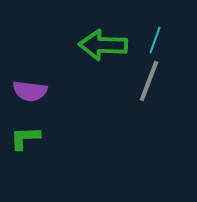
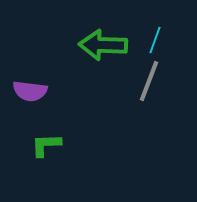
green L-shape: moved 21 px right, 7 px down
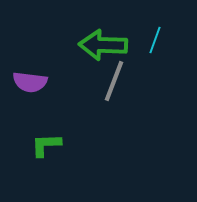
gray line: moved 35 px left
purple semicircle: moved 9 px up
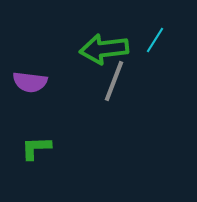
cyan line: rotated 12 degrees clockwise
green arrow: moved 1 px right, 4 px down; rotated 9 degrees counterclockwise
green L-shape: moved 10 px left, 3 px down
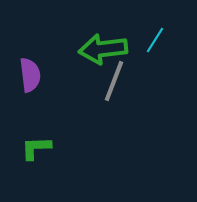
green arrow: moved 1 px left
purple semicircle: moved 7 px up; rotated 104 degrees counterclockwise
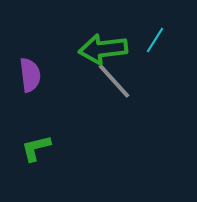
gray line: rotated 63 degrees counterclockwise
green L-shape: rotated 12 degrees counterclockwise
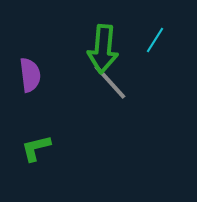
green arrow: rotated 78 degrees counterclockwise
gray line: moved 4 px left, 1 px down
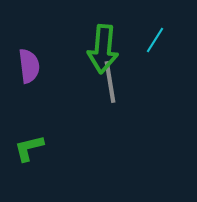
purple semicircle: moved 1 px left, 9 px up
gray line: rotated 33 degrees clockwise
green L-shape: moved 7 px left
